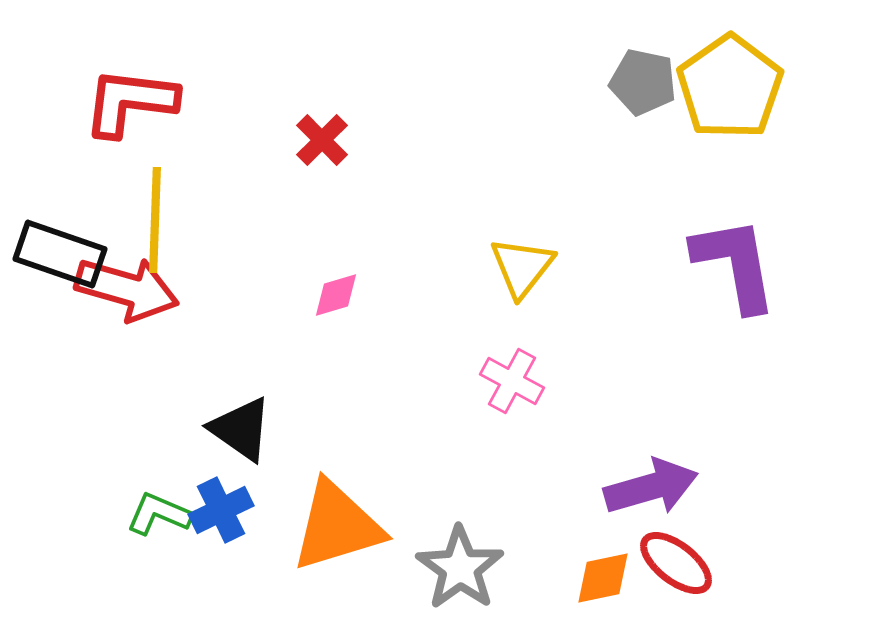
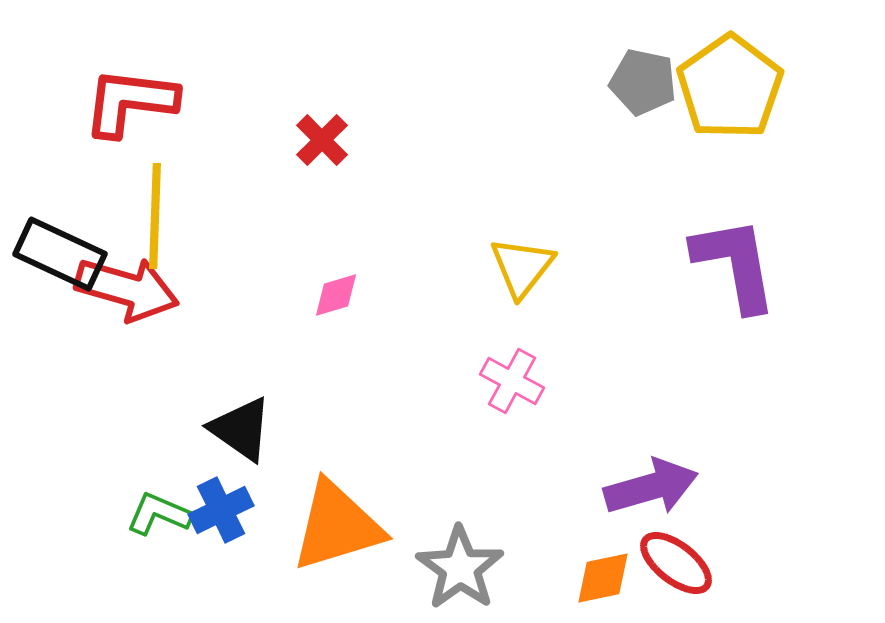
yellow line: moved 4 px up
black rectangle: rotated 6 degrees clockwise
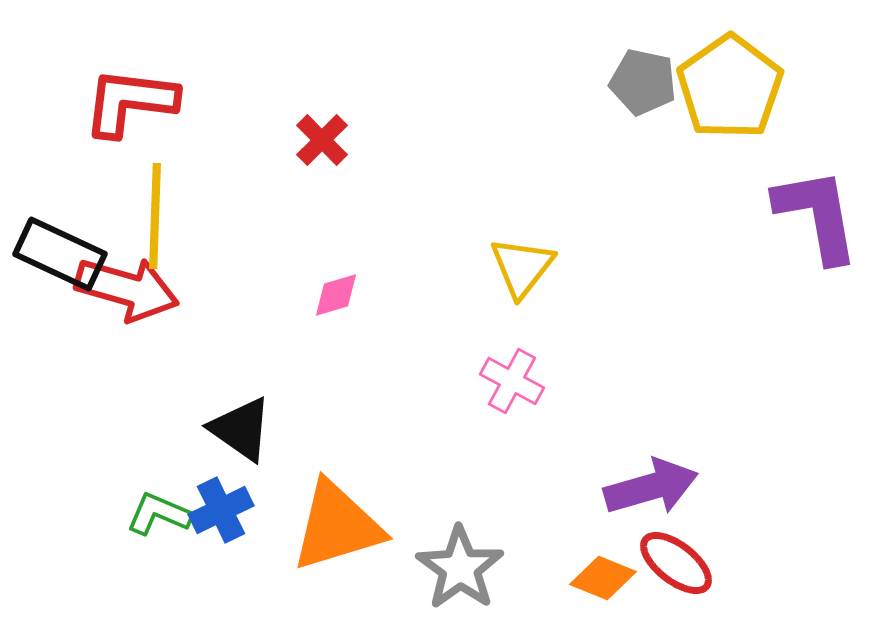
purple L-shape: moved 82 px right, 49 px up
orange diamond: rotated 34 degrees clockwise
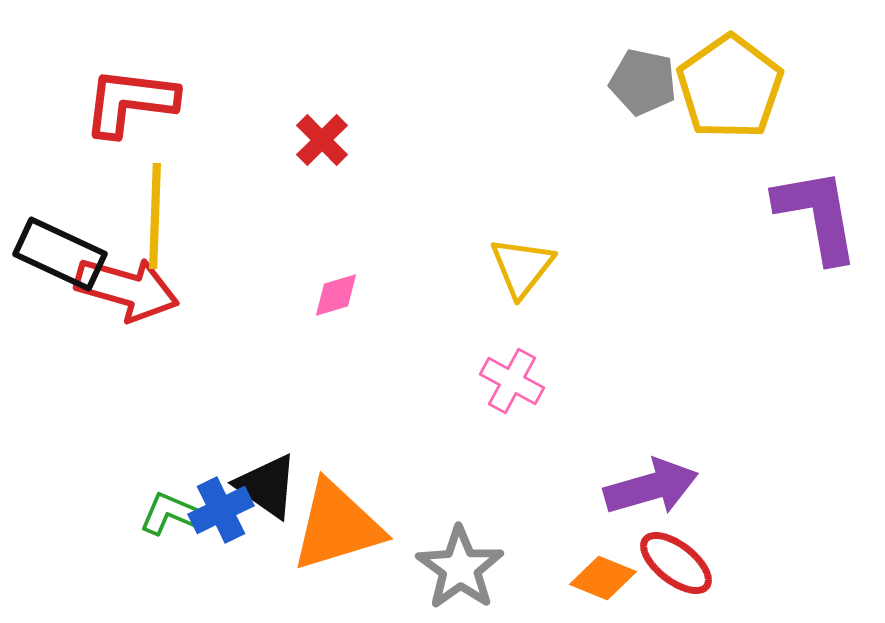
black triangle: moved 26 px right, 57 px down
green L-shape: moved 13 px right
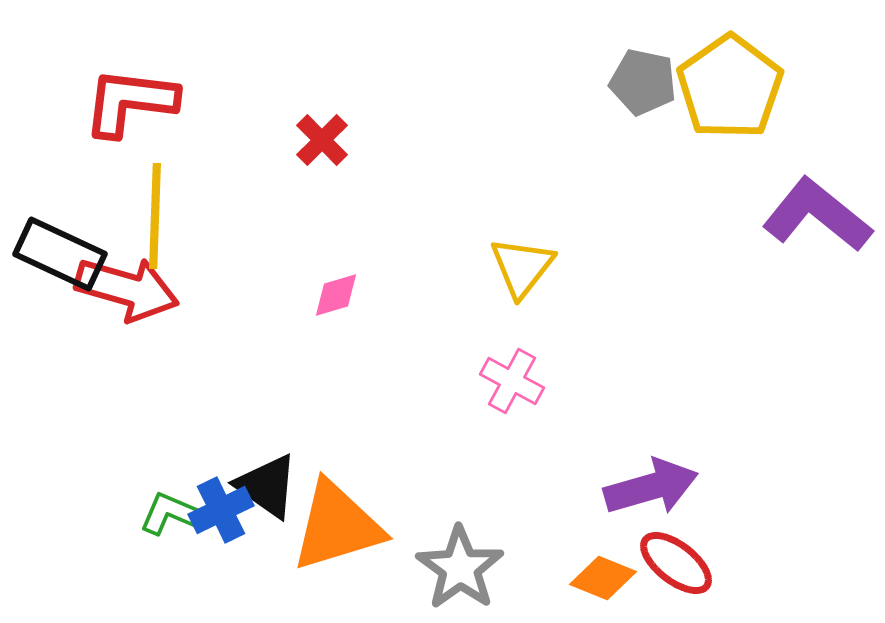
purple L-shape: rotated 41 degrees counterclockwise
